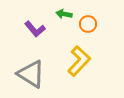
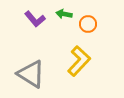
purple L-shape: moved 10 px up
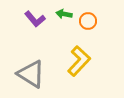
orange circle: moved 3 px up
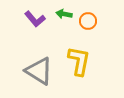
yellow L-shape: rotated 32 degrees counterclockwise
gray triangle: moved 8 px right, 3 px up
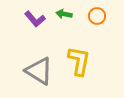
orange circle: moved 9 px right, 5 px up
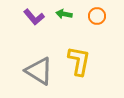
purple L-shape: moved 1 px left, 2 px up
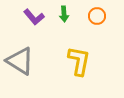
green arrow: rotated 105 degrees counterclockwise
gray triangle: moved 19 px left, 10 px up
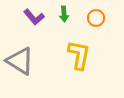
orange circle: moved 1 px left, 2 px down
yellow L-shape: moved 6 px up
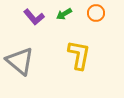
green arrow: rotated 63 degrees clockwise
orange circle: moved 5 px up
gray triangle: rotated 8 degrees clockwise
